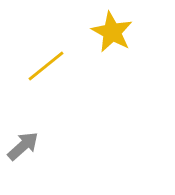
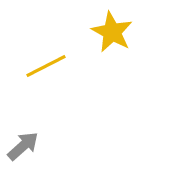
yellow line: rotated 12 degrees clockwise
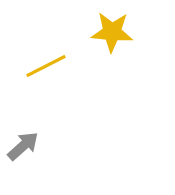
yellow star: rotated 24 degrees counterclockwise
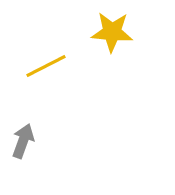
gray arrow: moved 5 px up; rotated 28 degrees counterclockwise
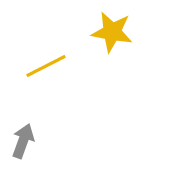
yellow star: rotated 6 degrees clockwise
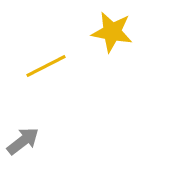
gray arrow: rotated 32 degrees clockwise
